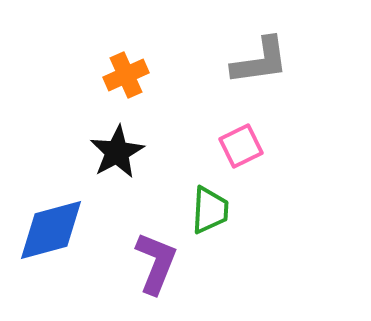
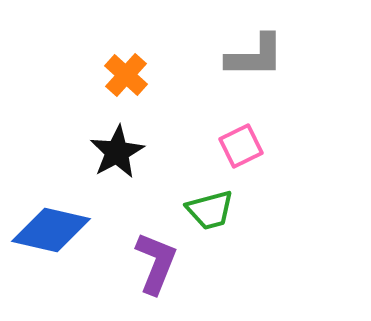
gray L-shape: moved 5 px left, 5 px up; rotated 8 degrees clockwise
orange cross: rotated 24 degrees counterclockwise
green trapezoid: rotated 72 degrees clockwise
blue diamond: rotated 28 degrees clockwise
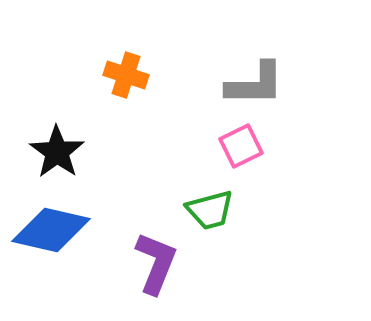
gray L-shape: moved 28 px down
orange cross: rotated 24 degrees counterclockwise
black star: moved 60 px left; rotated 8 degrees counterclockwise
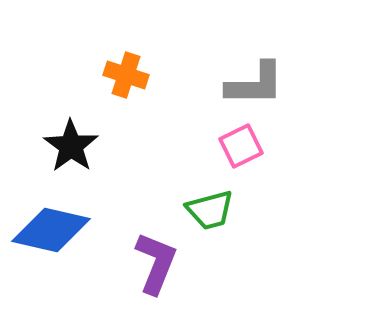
black star: moved 14 px right, 6 px up
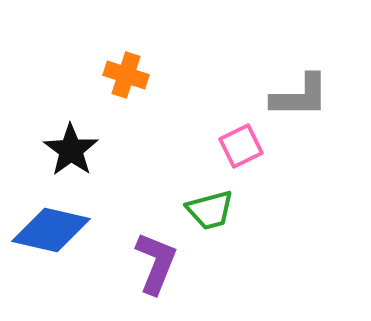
gray L-shape: moved 45 px right, 12 px down
black star: moved 4 px down
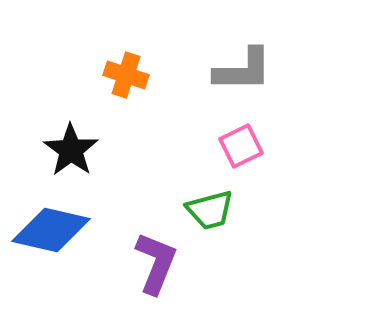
gray L-shape: moved 57 px left, 26 px up
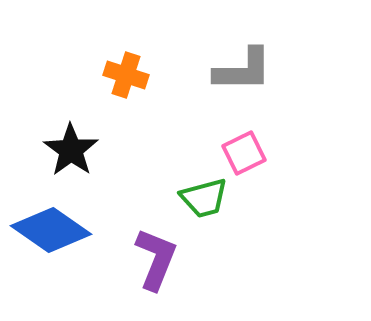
pink square: moved 3 px right, 7 px down
green trapezoid: moved 6 px left, 12 px up
blue diamond: rotated 22 degrees clockwise
purple L-shape: moved 4 px up
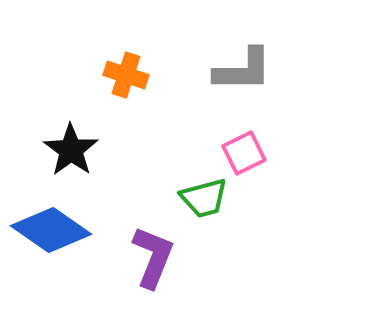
purple L-shape: moved 3 px left, 2 px up
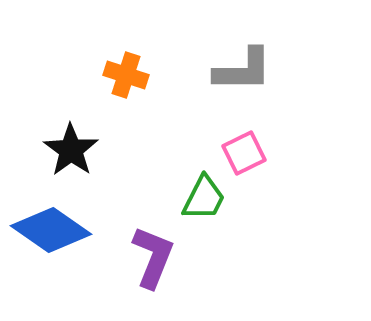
green trapezoid: rotated 48 degrees counterclockwise
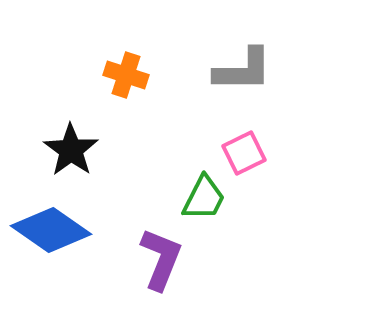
purple L-shape: moved 8 px right, 2 px down
